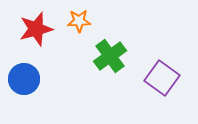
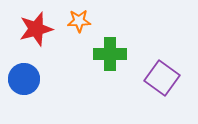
green cross: moved 2 px up; rotated 36 degrees clockwise
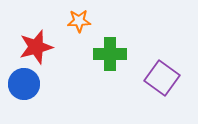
red star: moved 18 px down
blue circle: moved 5 px down
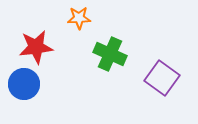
orange star: moved 3 px up
red star: rotated 8 degrees clockwise
green cross: rotated 24 degrees clockwise
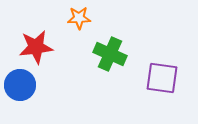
purple square: rotated 28 degrees counterclockwise
blue circle: moved 4 px left, 1 px down
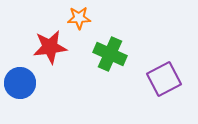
red star: moved 14 px right
purple square: moved 2 px right, 1 px down; rotated 36 degrees counterclockwise
blue circle: moved 2 px up
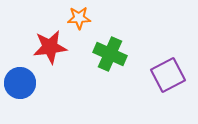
purple square: moved 4 px right, 4 px up
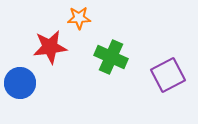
green cross: moved 1 px right, 3 px down
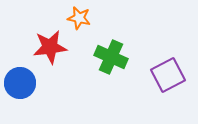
orange star: rotated 15 degrees clockwise
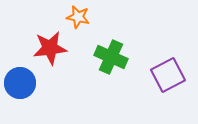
orange star: moved 1 px left, 1 px up
red star: moved 1 px down
